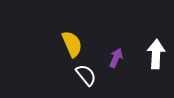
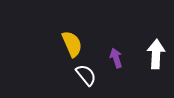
purple arrow: rotated 42 degrees counterclockwise
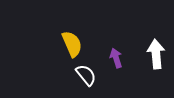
white arrow: rotated 8 degrees counterclockwise
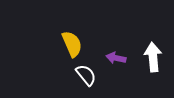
white arrow: moved 3 px left, 3 px down
purple arrow: rotated 60 degrees counterclockwise
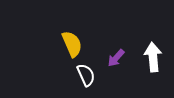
purple arrow: rotated 60 degrees counterclockwise
white semicircle: rotated 15 degrees clockwise
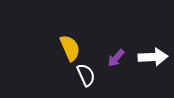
yellow semicircle: moved 2 px left, 4 px down
white arrow: rotated 92 degrees clockwise
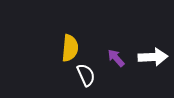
yellow semicircle: rotated 28 degrees clockwise
purple arrow: rotated 96 degrees clockwise
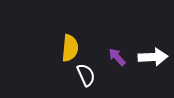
purple arrow: moved 1 px right, 1 px up
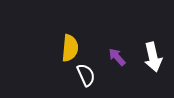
white arrow: rotated 80 degrees clockwise
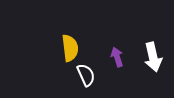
yellow semicircle: rotated 12 degrees counterclockwise
purple arrow: rotated 24 degrees clockwise
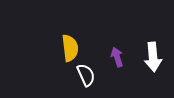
white arrow: rotated 8 degrees clockwise
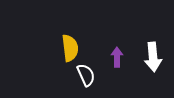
purple arrow: rotated 18 degrees clockwise
